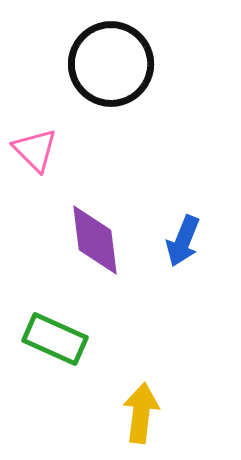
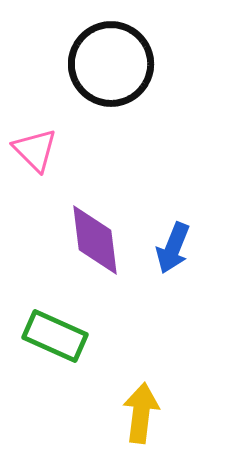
blue arrow: moved 10 px left, 7 px down
green rectangle: moved 3 px up
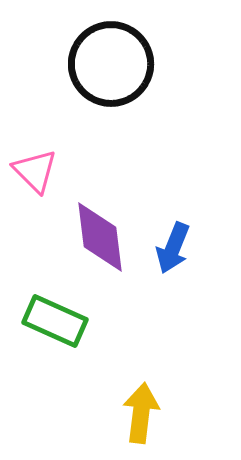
pink triangle: moved 21 px down
purple diamond: moved 5 px right, 3 px up
green rectangle: moved 15 px up
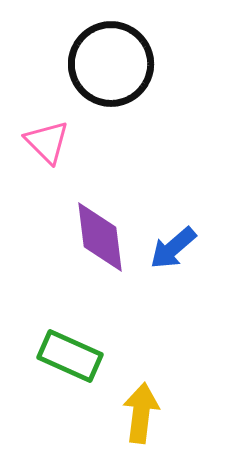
pink triangle: moved 12 px right, 29 px up
blue arrow: rotated 27 degrees clockwise
green rectangle: moved 15 px right, 35 px down
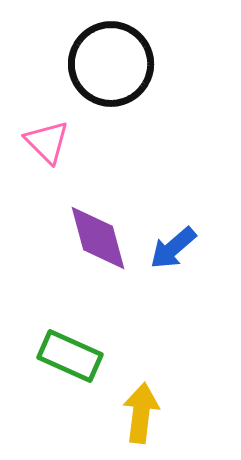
purple diamond: moved 2 px left, 1 px down; rotated 8 degrees counterclockwise
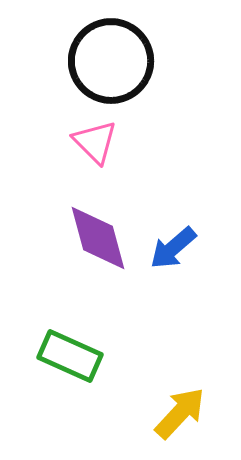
black circle: moved 3 px up
pink triangle: moved 48 px right
yellow arrow: moved 39 px right; rotated 36 degrees clockwise
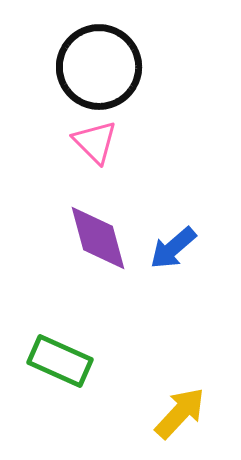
black circle: moved 12 px left, 6 px down
green rectangle: moved 10 px left, 5 px down
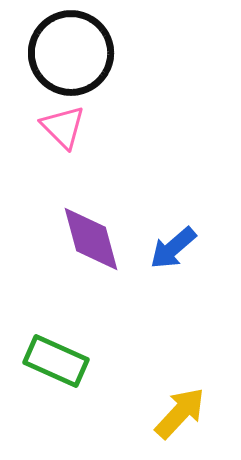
black circle: moved 28 px left, 14 px up
pink triangle: moved 32 px left, 15 px up
purple diamond: moved 7 px left, 1 px down
green rectangle: moved 4 px left
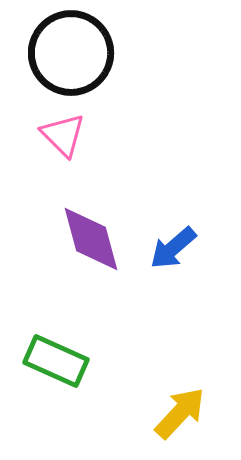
pink triangle: moved 8 px down
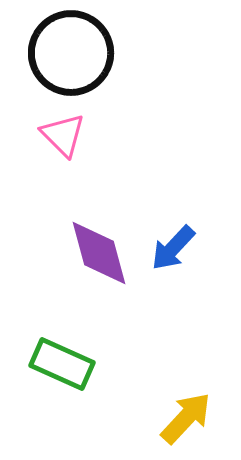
purple diamond: moved 8 px right, 14 px down
blue arrow: rotated 6 degrees counterclockwise
green rectangle: moved 6 px right, 3 px down
yellow arrow: moved 6 px right, 5 px down
